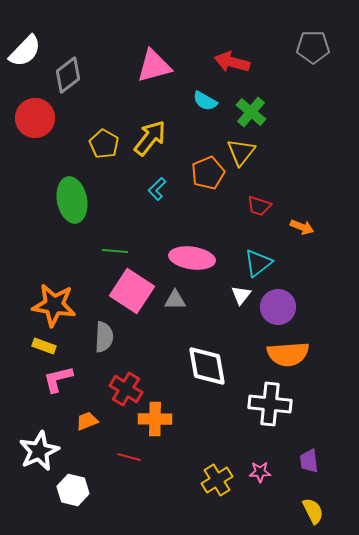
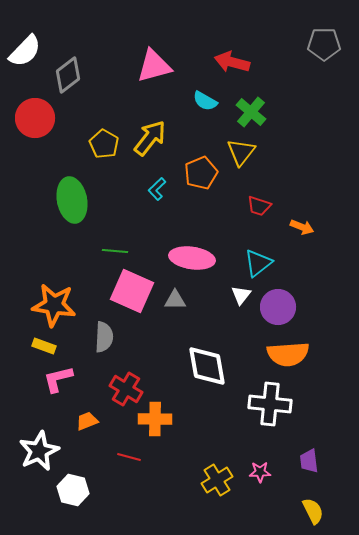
gray pentagon: moved 11 px right, 3 px up
orange pentagon: moved 7 px left
pink square: rotated 9 degrees counterclockwise
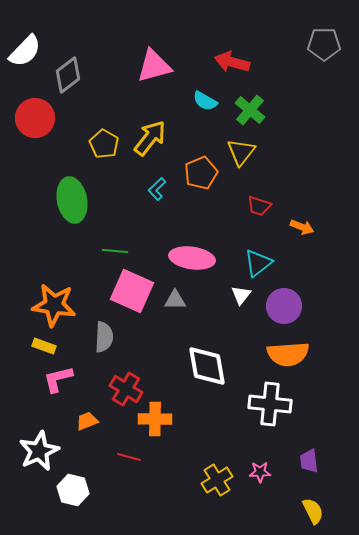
green cross: moved 1 px left, 2 px up
purple circle: moved 6 px right, 1 px up
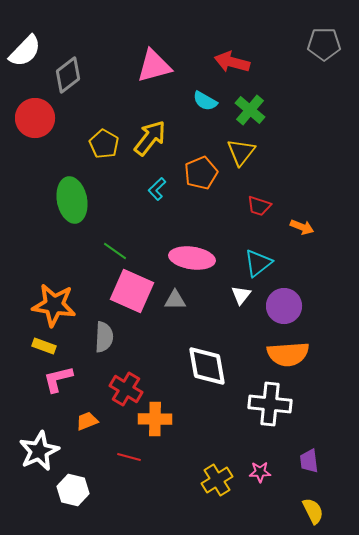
green line: rotated 30 degrees clockwise
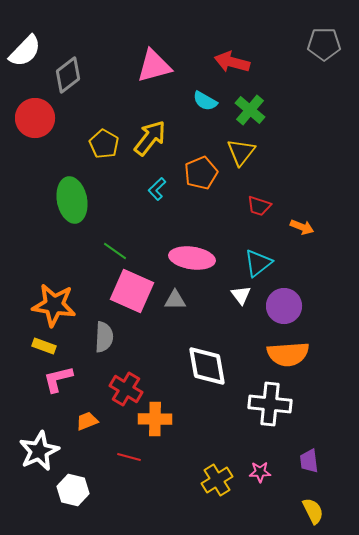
white triangle: rotated 15 degrees counterclockwise
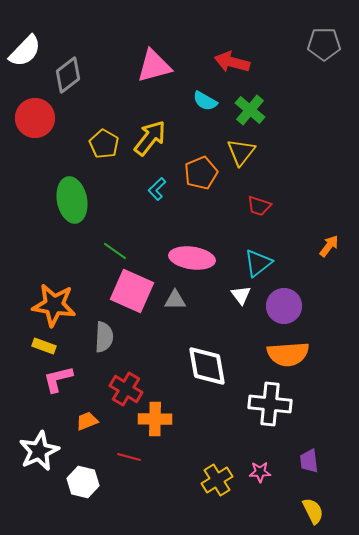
orange arrow: moved 27 px right, 19 px down; rotated 75 degrees counterclockwise
white hexagon: moved 10 px right, 8 px up
